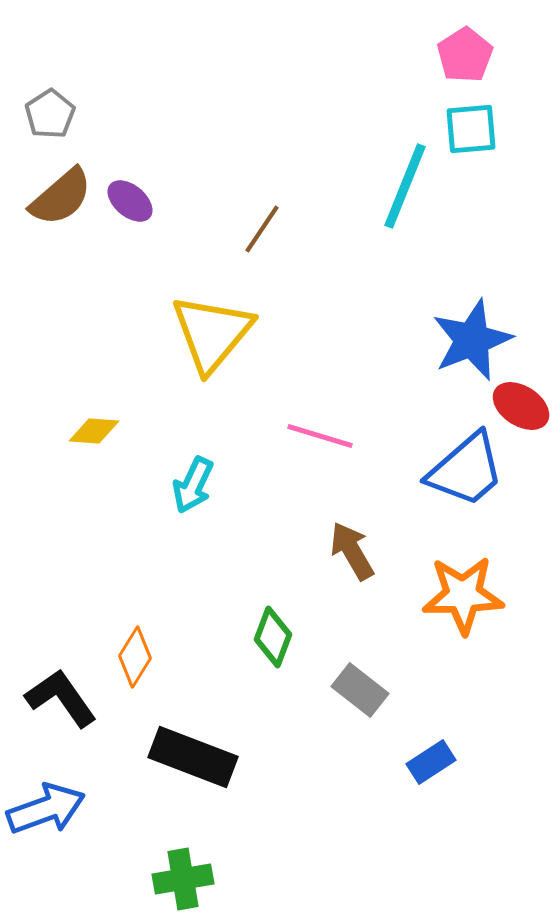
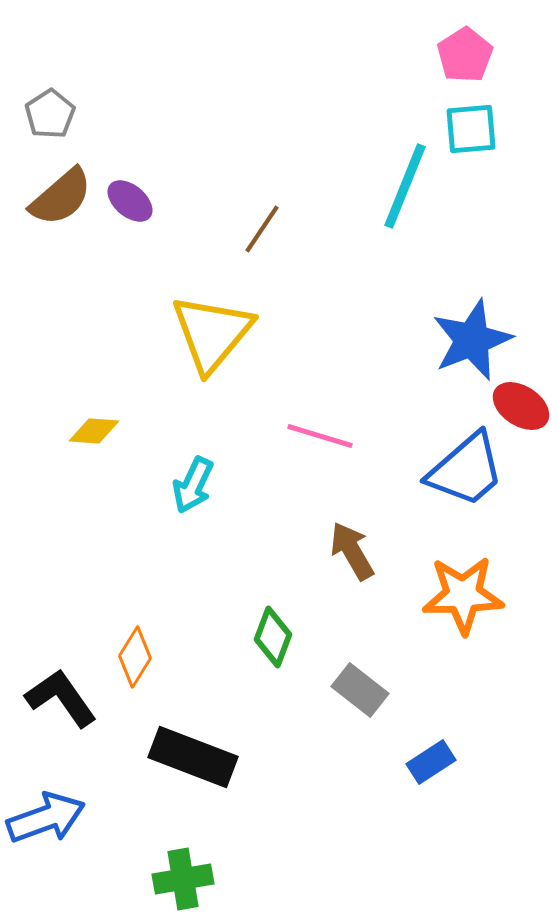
blue arrow: moved 9 px down
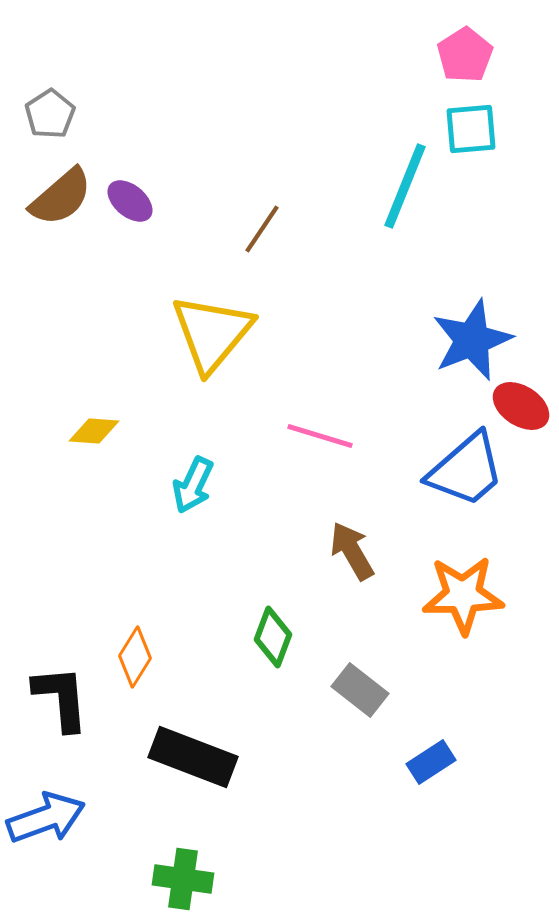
black L-shape: rotated 30 degrees clockwise
green cross: rotated 18 degrees clockwise
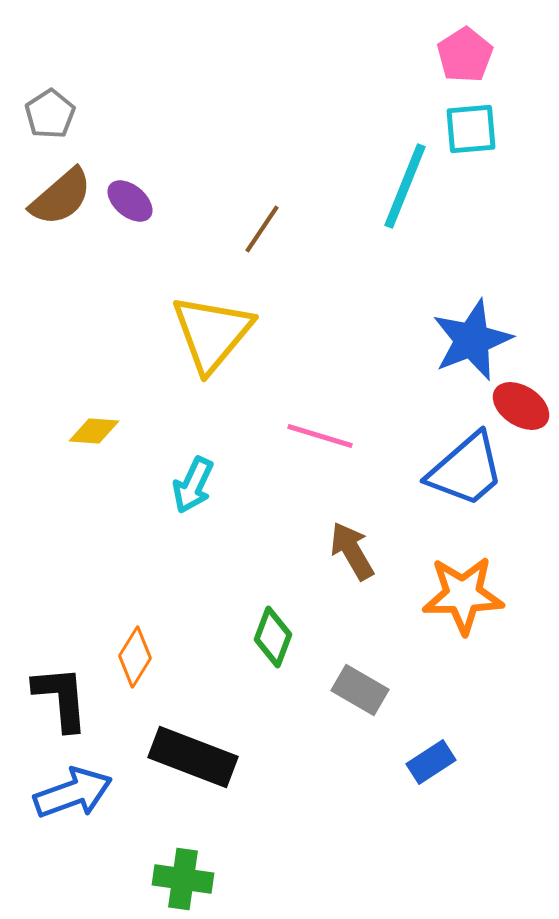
gray rectangle: rotated 8 degrees counterclockwise
blue arrow: moved 27 px right, 25 px up
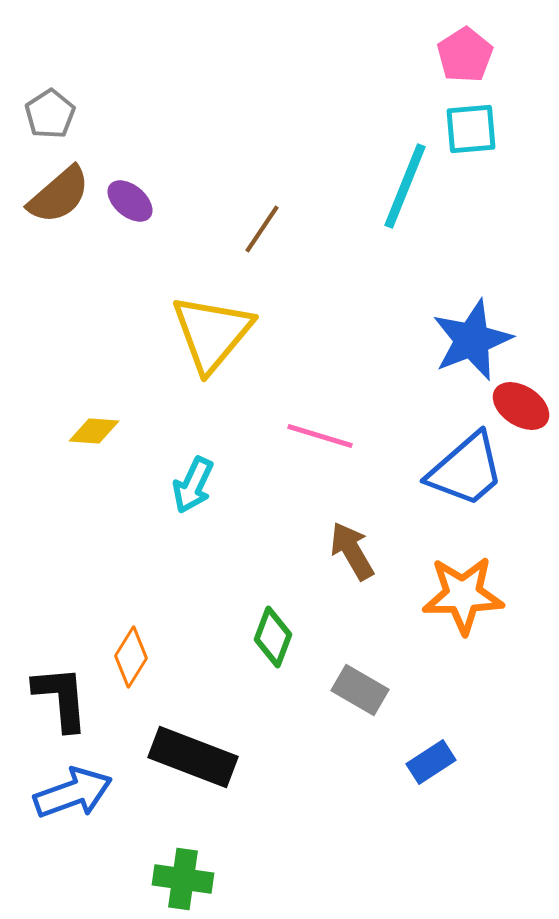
brown semicircle: moved 2 px left, 2 px up
orange diamond: moved 4 px left
